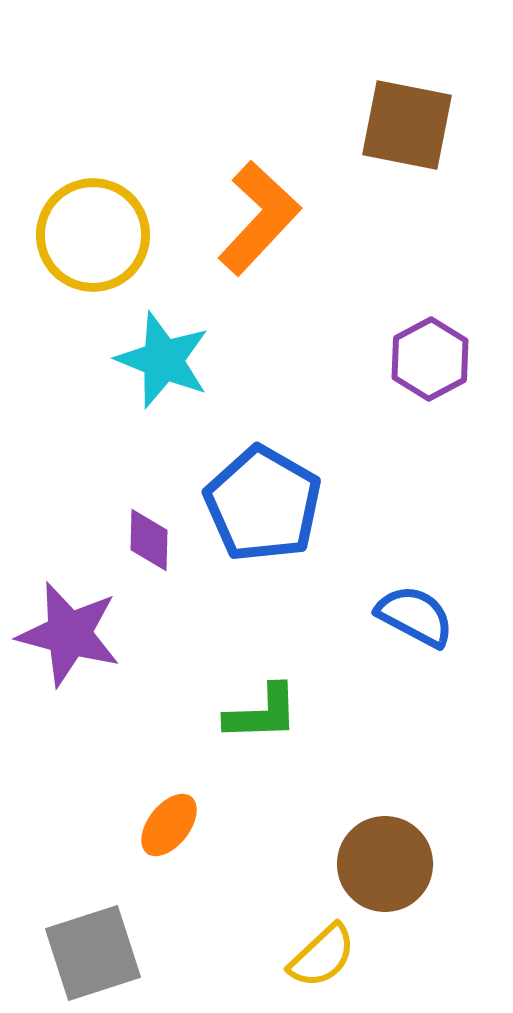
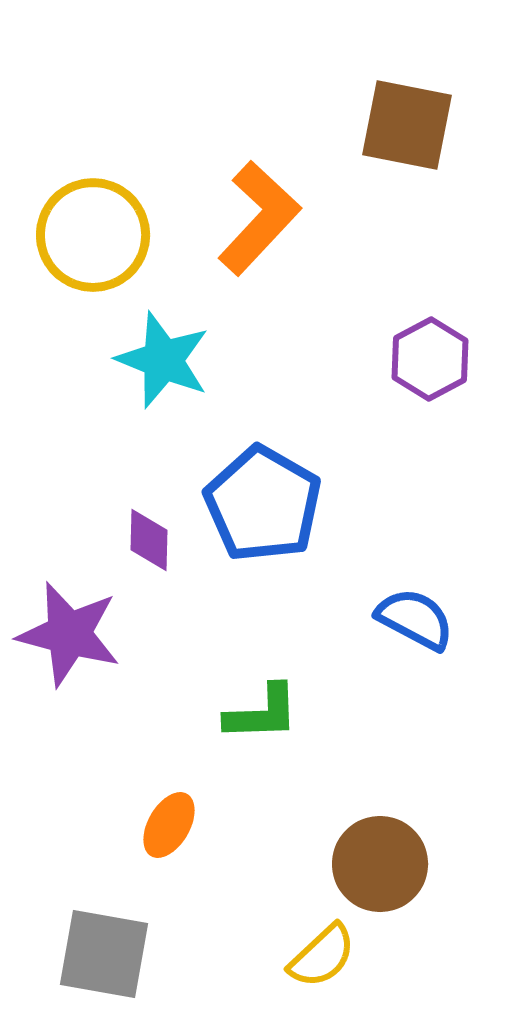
blue semicircle: moved 3 px down
orange ellipse: rotated 8 degrees counterclockwise
brown circle: moved 5 px left
gray square: moved 11 px right, 1 px down; rotated 28 degrees clockwise
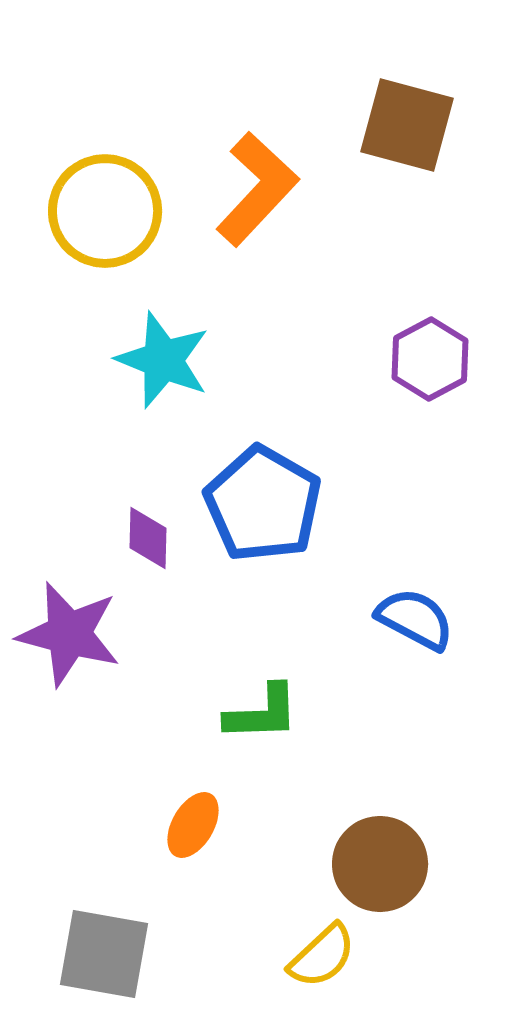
brown square: rotated 4 degrees clockwise
orange L-shape: moved 2 px left, 29 px up
yellow circle: moved 12 px right, 24 px up
purple diamond: moved 1 px left, 2 px up
orange ellipse: moved 24 px right
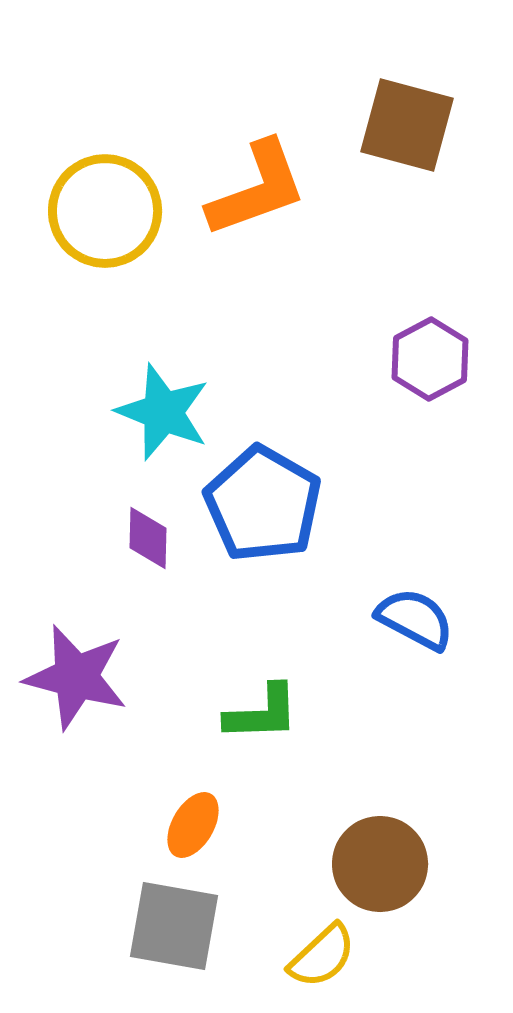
orange L-shape: rotated 27 degrees clockwise
cyan star: moved 52 px down
purple star: moved 7 px right, 43 px down
gray square: moved 70 px right, 28 px up
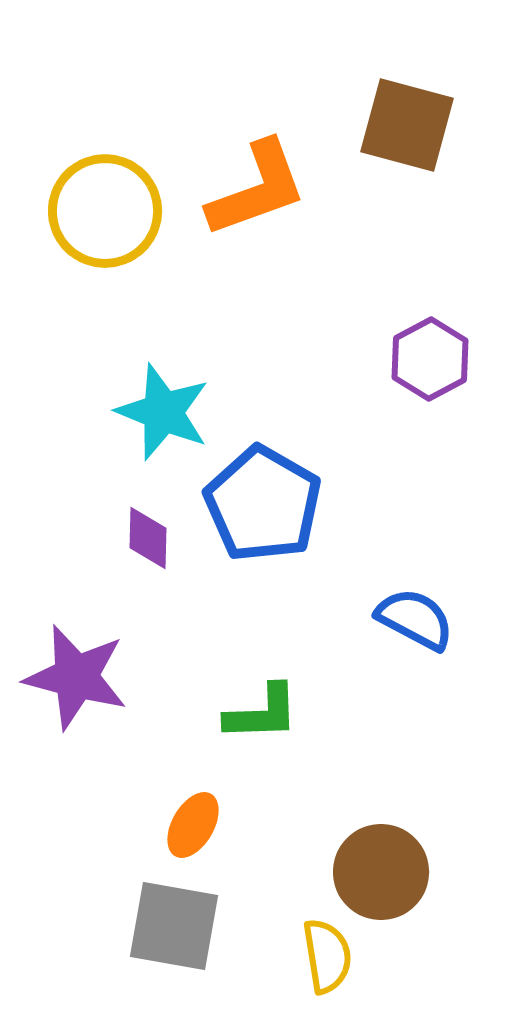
brown circle: moved 1 px right, 8 px down
yellow semicircle: moved 5 px right; rotated 56 degrees counterclockwise
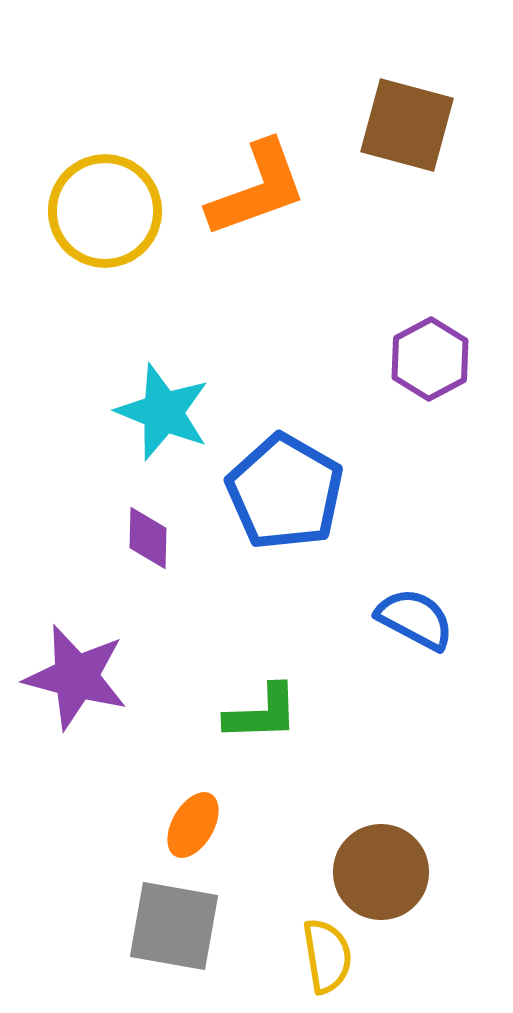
blue pentagon: moved 22 px right, 12 px up
